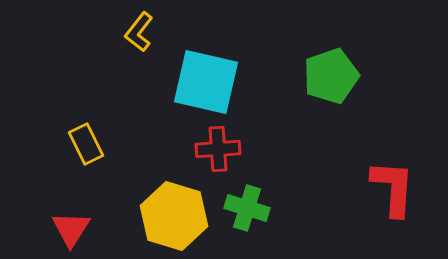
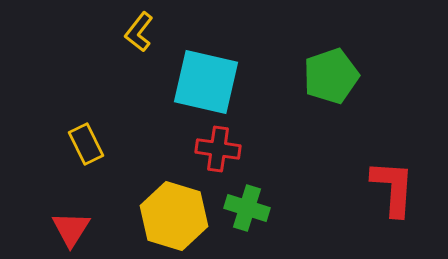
red cross: rotated 12 degrees clockwise
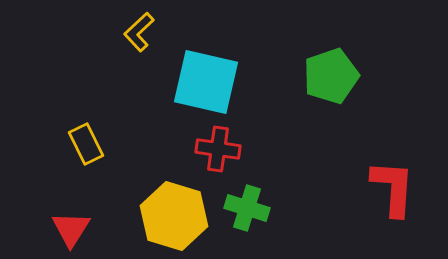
yellow L-shape: rotated 9 degrees clockwise
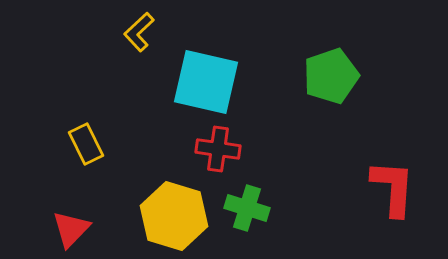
red triangle: rotated 12 degrees clockwise
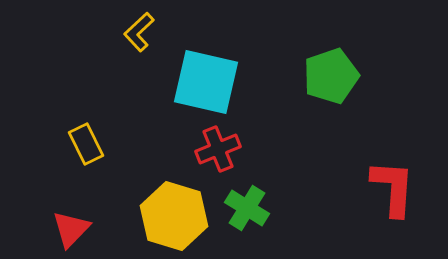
red cross: rotated 30 degrees counterclockwise
green cross: rotated 15 degrees clockwise
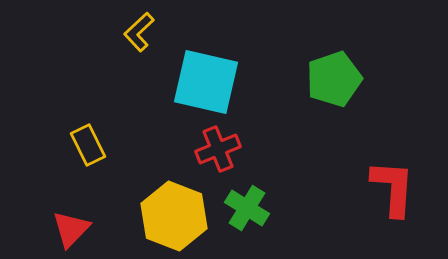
green pentagon: moved 3 px right, 3 px down
yellow rectangle: moved 2 px right, 1 px down
yellow hexagon: rotated 4 degrees clockwise
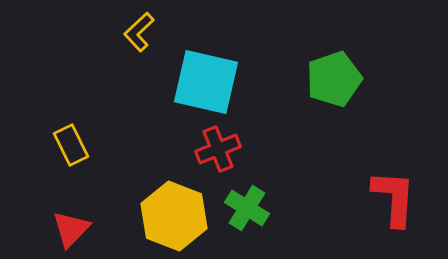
yellow rectangle: moved 17 px left
red L-shape: moved 1 px right, 10 px down
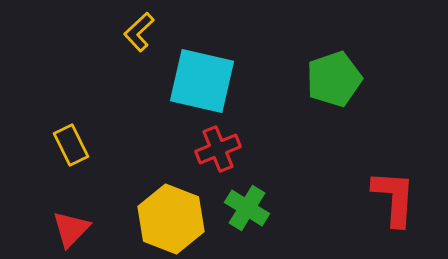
cyan square: moved 4 px left, 1 px up
yellow hexagon: moved 3 px left, 3 px down
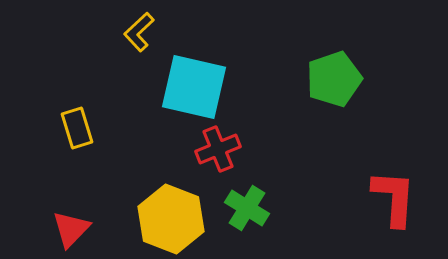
cyan square: moved 8 px left, 6 px down
yellow rectangle: moved 6 px right, 17 px up; rotated 9 degrees clockwise
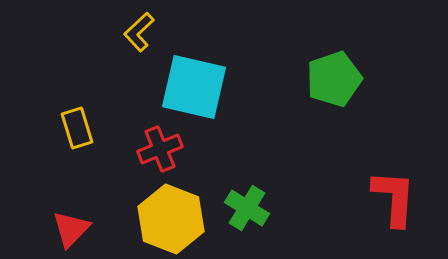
red cross: moved 58 px left
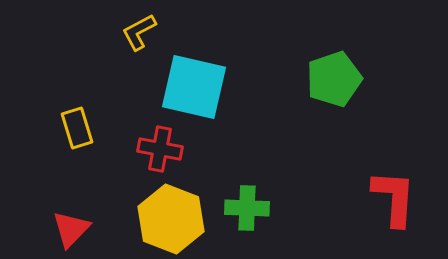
yellow L-shape: rotated 15 degrees clockwise
red cross: rotated 33 degrees clockwise
green cross: rotated 30 degrees counterclockwise
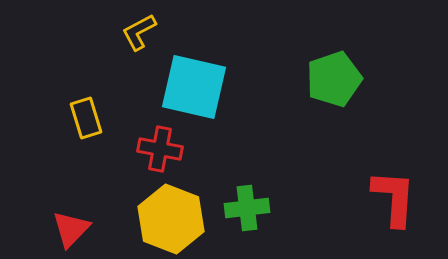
yellow rectangle: moved 9 px right, 10 px up
green cross: rotated 9 degrees counterclockwise
